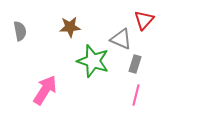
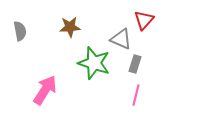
green star: moved 1 px right, 2 px down
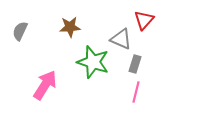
gray semicircle: rotated 144 degrees counterclockwise
green star: moved 1 px left, 1 px up
pink arrow: moved 5 px up
pink line: moved 3 px up
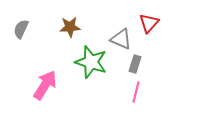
red triangle: moved 5 px right, 3 px down
gray semicircle: moved 1 px right, 2 px up
green star: moved 2 px left
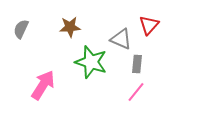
red triangle: moved 2 px down
gray rectangle: moved 2 px right; rotated 12 degrees counterclockwise
pink arrow: moved 2 px left
pink line: rotated 25 degrees clockwise
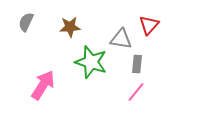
gray semicircle: moved 5 px right, 7 px up
gray triangle: rotated 15 degrees counterclockwise
